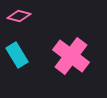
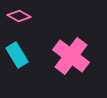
pink diamond: rotated 15 degrees clockwise
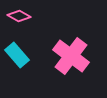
cyan rectangle: rotated 10 degrees counterclockwise
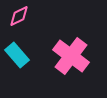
pink diamond: rotated 55 degrees counterclockwise
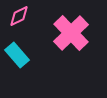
pink cross: moved 23 px up; rotated 9 degrees clockwise
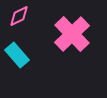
pink cross: moved 1 px right, 1 px down
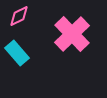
cyan rectangle: moved 2 px up
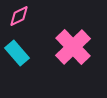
pink cross: moved 1 px right, 13 px down
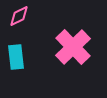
cyan rectangle: moved 1 px left, 4 px down; rotated 35 degrees clockwise
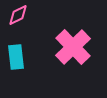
pink diamond: moved 1 px left, 1 px up
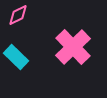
cyan rectangle: rotated 40 degrees counterclockwise
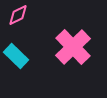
cyan rectangle: moved 1 px up
